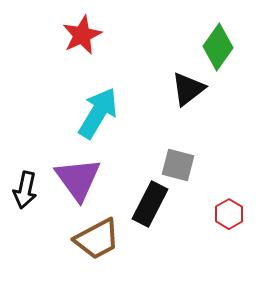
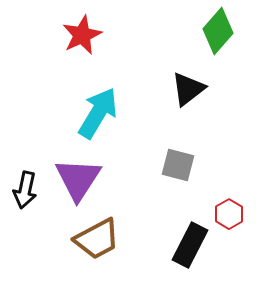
green diamond: moved 16 px up; rotated 6 degrees clockwise
purple triangle: rotated 9 degrees clockwise
black rectangle: moved 40 px right, 41 px down
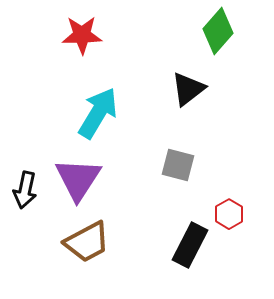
red star: rotated 24 degrees clockwise
brown trapezoid: moved 10 px left, 3 px down
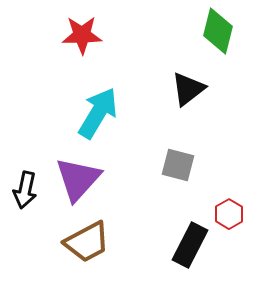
green diamond: rotated 27 degrees counterclockwise
purple triangle: rotated 9 degrees clockwise
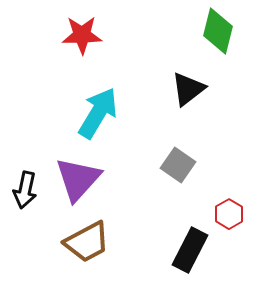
gray square: rotated 20 degrees clockwise
black rectangle: moved 5 px down
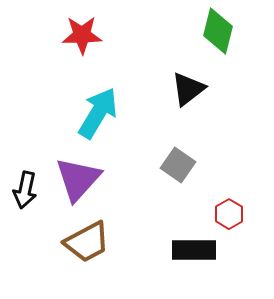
black rectangle: moved 4 px right; rotated 63 degrees clockwise
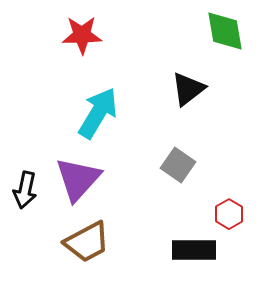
green diamond: moved 7 px right; rotated 24 degrees counterclockwise
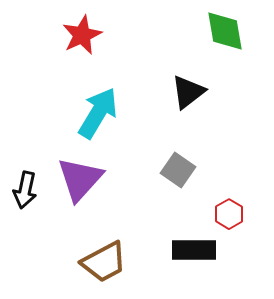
red star: rotated 24 degrees counterclockwise
black triangle: moved 3 px down
gray square: moved 5 px down
purple triangle: moved 2 px right
brown trapezoid: moved 17 px right, 20 px down
